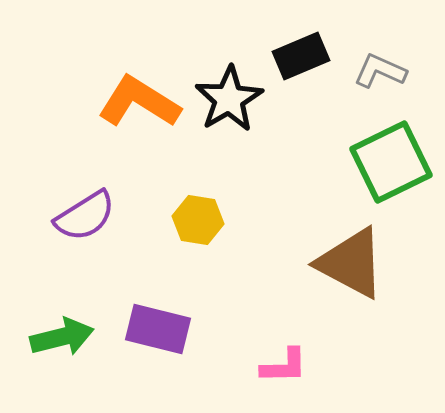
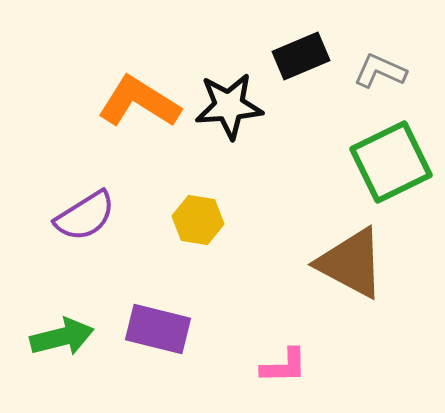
black star: moved 7 px down; rotated 26 degrees clockwise
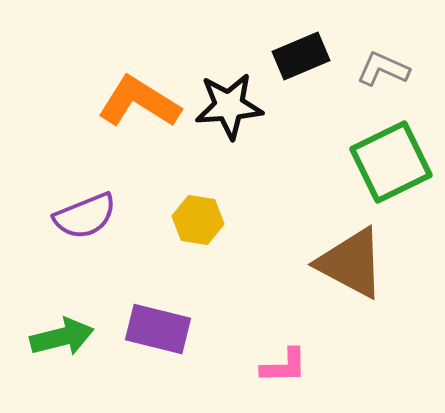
gray L-shape: moved 3 px right, 2 px up
purple semicircle: rotated 10 degrees clockwise
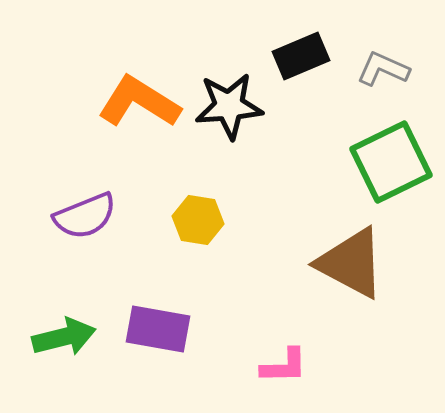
purple rectangle: rotated 4 degrees counterclockwise
green arrow: moved 2 px right
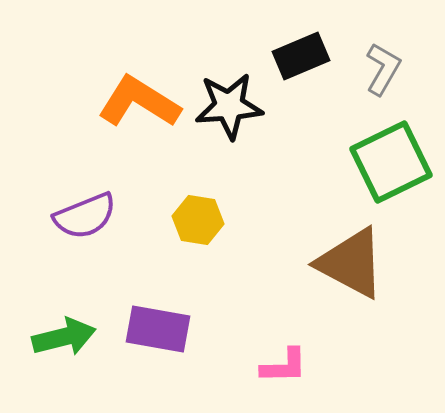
gray L-shape: rotated 96 degrees clockwise
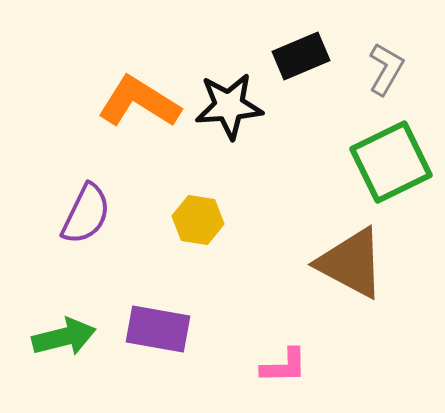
gray L-shape: moved 3 px right
purple semicircle: moved 1 px right, 2 px up; rotated 42 degrees counterclockwise
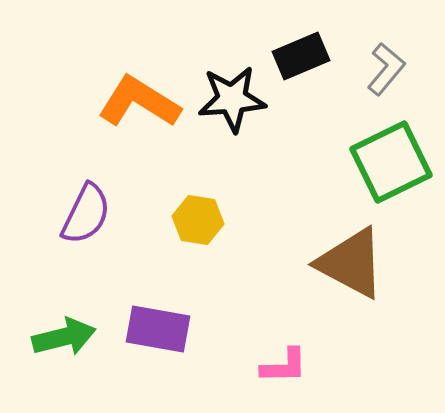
gray L-shape: rotated 10 degrees clockwise
black star: moved 3 px right, 7 px up
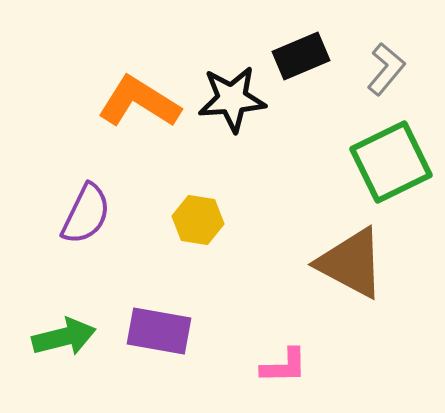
purple rectangle: moved 1 px right, 2 px down
